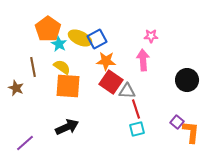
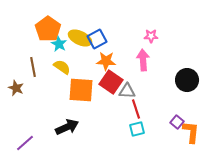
orange square: moved 13 px right, 4 px down
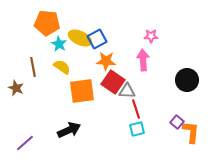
orange pentagon: moved 1 px left, 6 px up; rotated 30 degrees counterclockwise
red square: moved 2 px right
orange square: moved 1 px right, 1 px down; rotated 12 degrees counterclockwise
black arrow: moved 2 px right, 3 px down
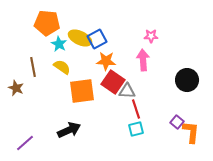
cyan square: moved 1 px left
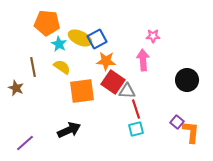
pink star: moved 2 px right
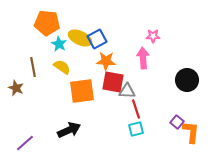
pink arrow: moved 2 px up
red square: rotated 25 degrees counterclockwise
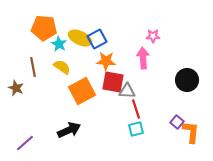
orange pentagon: moved 3 px left, 5 px down
orange square: rotated 20 degrees counterclockwise
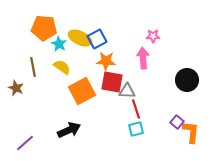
red square: moved 1 px left
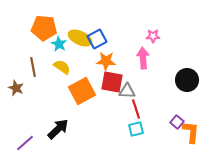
black arrow: moved 11 px left, 1 px up; rotated 20 degrees counterclockwise
